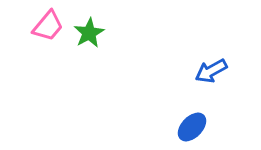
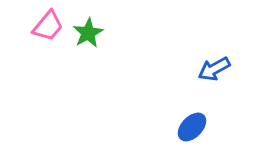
green star: moved 1 px left
blue arrow: moved 3 px right, 2 px up
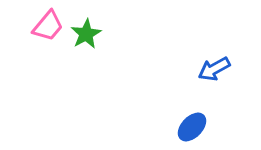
green star: moved 2 px left, 1 px down
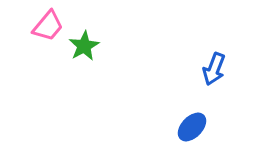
green star: moved 2 px left, 12 px down
blue arrow: rotated 40 degrees counterclockwise
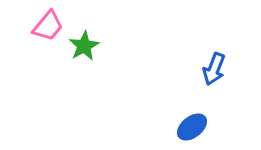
blue ellipse: rotated 8 degrees clockwise
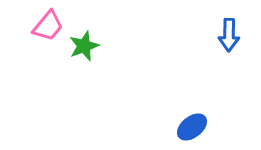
green star: rotated 8 degrees clockwise
blue arrow: moved 15 px right, 34 px up; rotated 20 degrees counterclockwise
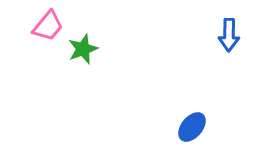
green star: moved 1 px left, 3 px down
blue ellipse: rotated 12 degrees counterclockwise
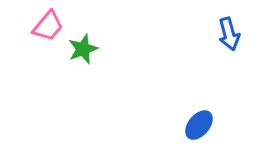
blue arrow: moved 1 px up; rotated 16 degrees counterclockwise
blue ellipse: moved 7 px right, 2 px up
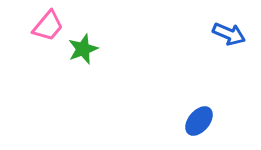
blue arrow: rotated 52 degrees counterclockwise
blue ellipse: moved 4 px up
